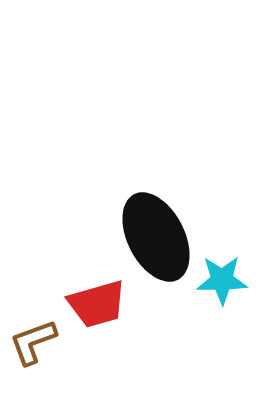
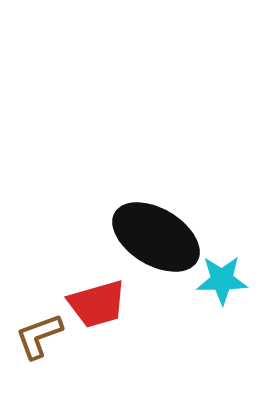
black ellipse: rotated 32 degrees counterclockwise
brown L-shape: moved 6 px right, 6 px up
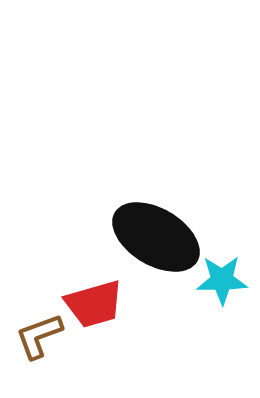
red trapezoid: moved 3 px left
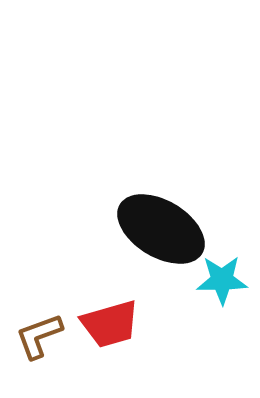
black ellipse: moved 5 px right, 8 px up
red trapezoid: moved 16 px right, 20 px down
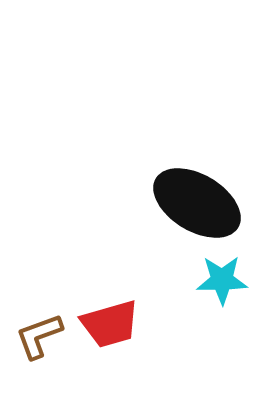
black ellipse: moved 36 px right, 26 px up
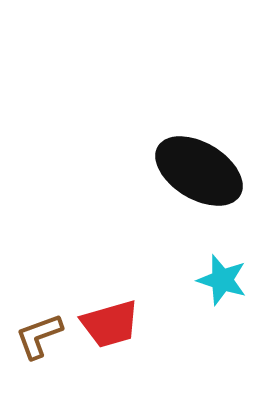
black ellipse: moved 2 px right, 32 px up
cyan star: rotated 18 degrees clockwise
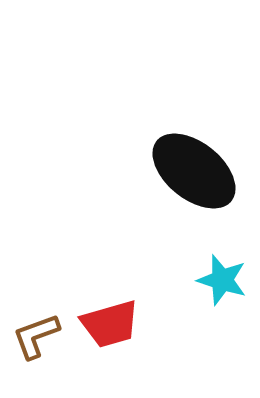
black ellipse: moved 5 px left; rotated 8 degrees clockwise
brown L-shape: moved 3 px left
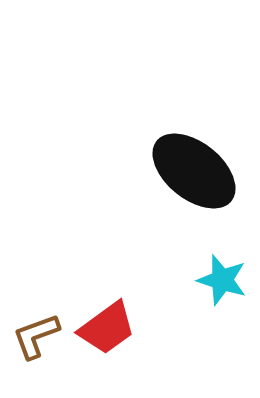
red trapezoid: moved 3 px left, 4 px down; rotated 20 degrees counterclockwise
